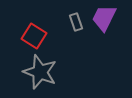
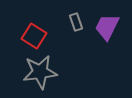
purple trapezoid: moved 3 px right, 9 px down
gray star: rotated 28 degrees counterclockwise
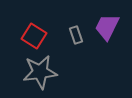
gray rectangle: moved 13 px down
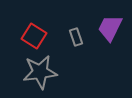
purple trapezoid: moved 3 px right, 1 px down
gray rectangle: moved 2 px down
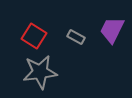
purple trapezoid: moved 2 px right, 2 px down
gray rectangle: rotated 42 degrees counterclockwise
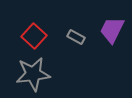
red square: rotated 10 degrees clockwise
gray star: moved 7 px left, 2 px down
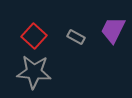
purple trapezoid: moved 1 px right
gray star: moved 1 px right, 2 px up; rotated 12 degrees clockwise
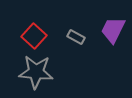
gray star: moved 2 px right
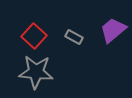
purple trapezoid: rotated 24 degrees clockwise
gray rectangle: moved 2 px left
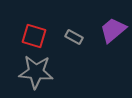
red square: rotated 25 degrees counterclockwise
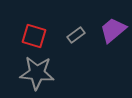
gray rectangle: moved 2 px right, 2 px up; rotated 66 degrees counterclockwise
gray star: moved 1 px right, 1 px down
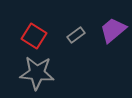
red square: rotated 15 degrees clockwise
